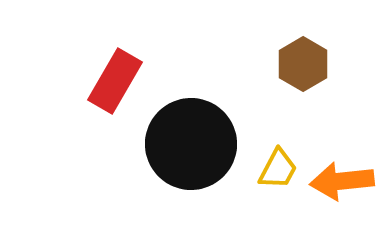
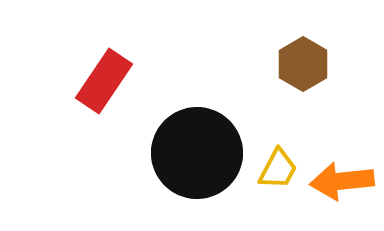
red rectangle: moved 11 px left; rotated 4 degrees clockwise
black circle: moved 6 px right, 9 px down
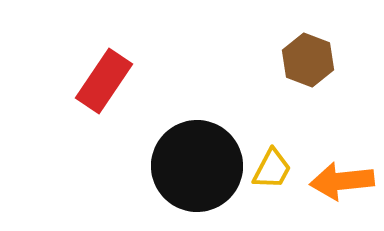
brown hexagon: moved 5 px right, 4 px up; rotated 9 degrees counterclockwise
black circle: moved 13 px down
yellow trapezoid: moved 6 px left
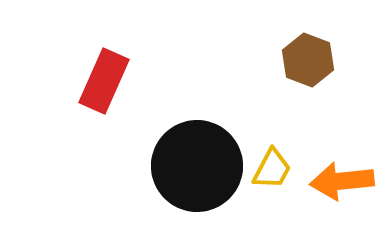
red rectangle: rotated 10 degrees counterclockwise
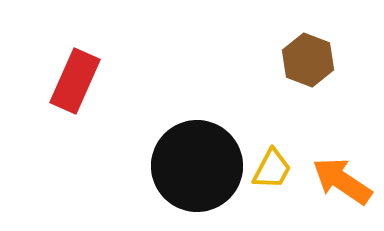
red rectangle: moved 29 px left
orange arrow: rotated 40 degrees clockwise
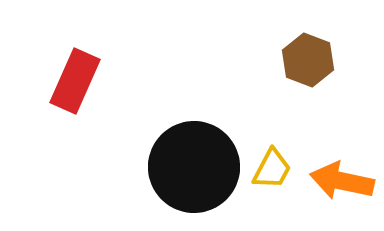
black circle: moved 3 px left, 1 px down
orange arrow: rotated 22 degrees counterclockwise
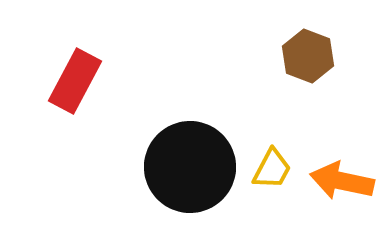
brown hexagon: moved 4 px up
red rectangle: rotated 4 degrees clockwise
black circle: moved 4 px left
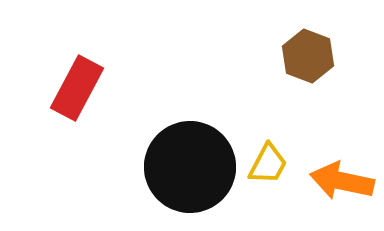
red rectangle: moved 2 px right, 7 px down
yellow trapezoid: moved 4 px left, 5 px up
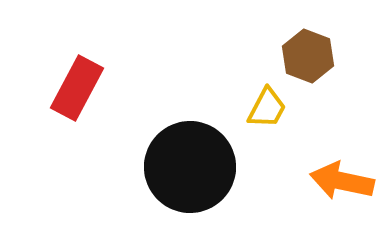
yellow trapezoid: moved 1 px left, 56 px up
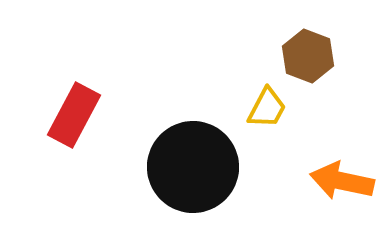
red rectangle: moved 3 px left, 27 px down
black circle: moved 3 px right
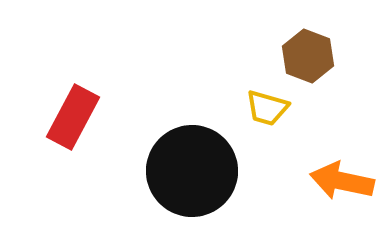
yellow trapezoid: rotated 78 degrees clockwise
red rectangle: moved 1 px left, 2 px down
black circle: moved 1 px left, 4 px down
